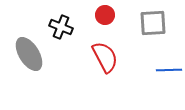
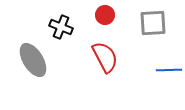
gray ellipse: moved 4 px right, 6 px down
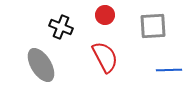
gray square: moved 3 px down
gray ellipse: moved 8 px right, 5 px down
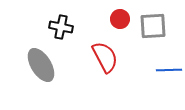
red circle: moved 15 px right, 4 px down
black cross: rotated 10 degrees counterclockwise
